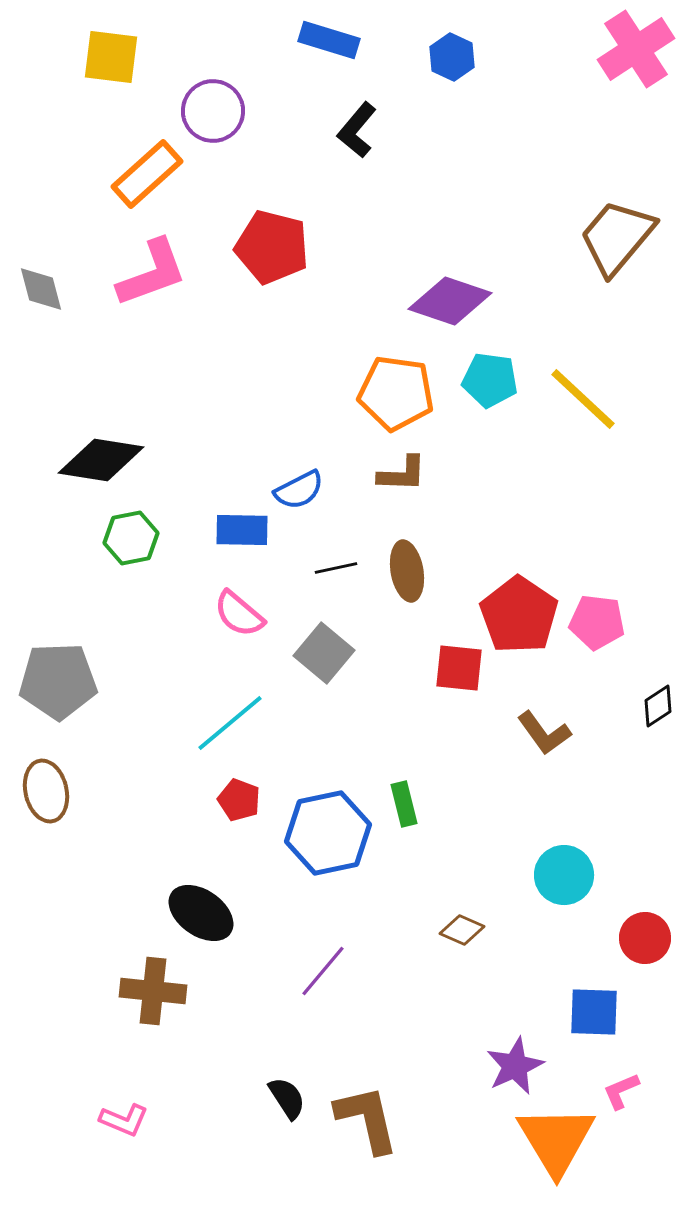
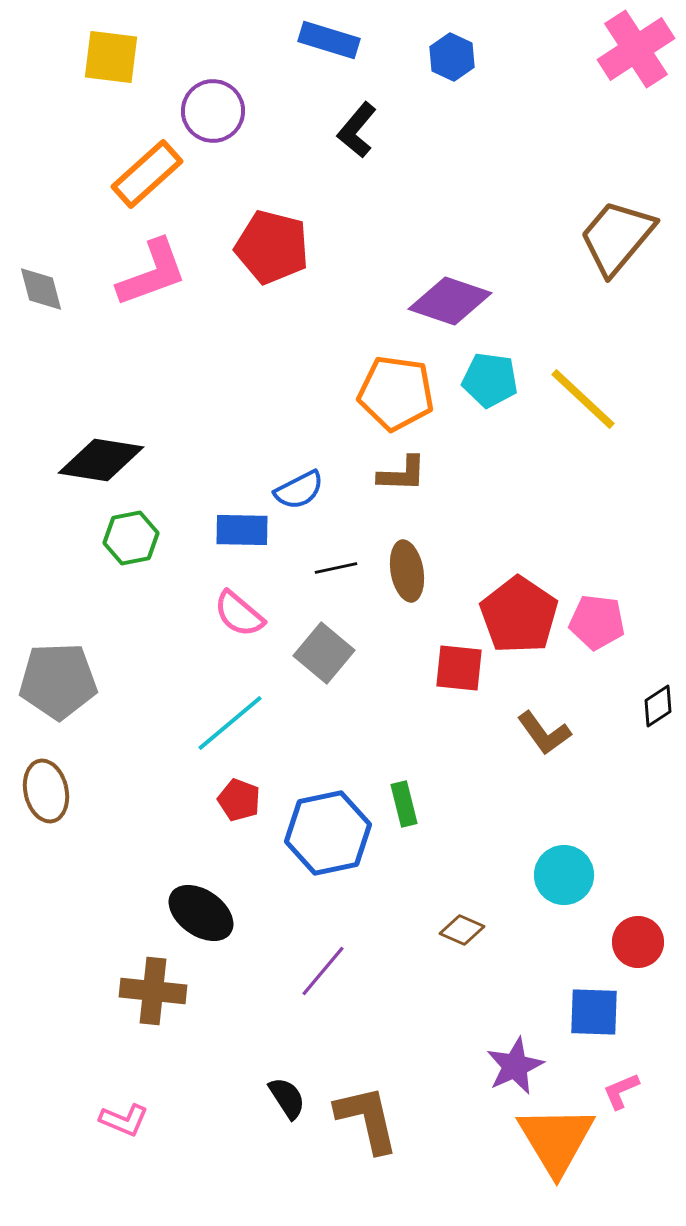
red circle at (645, 938): moved 7 px left, 4 px down
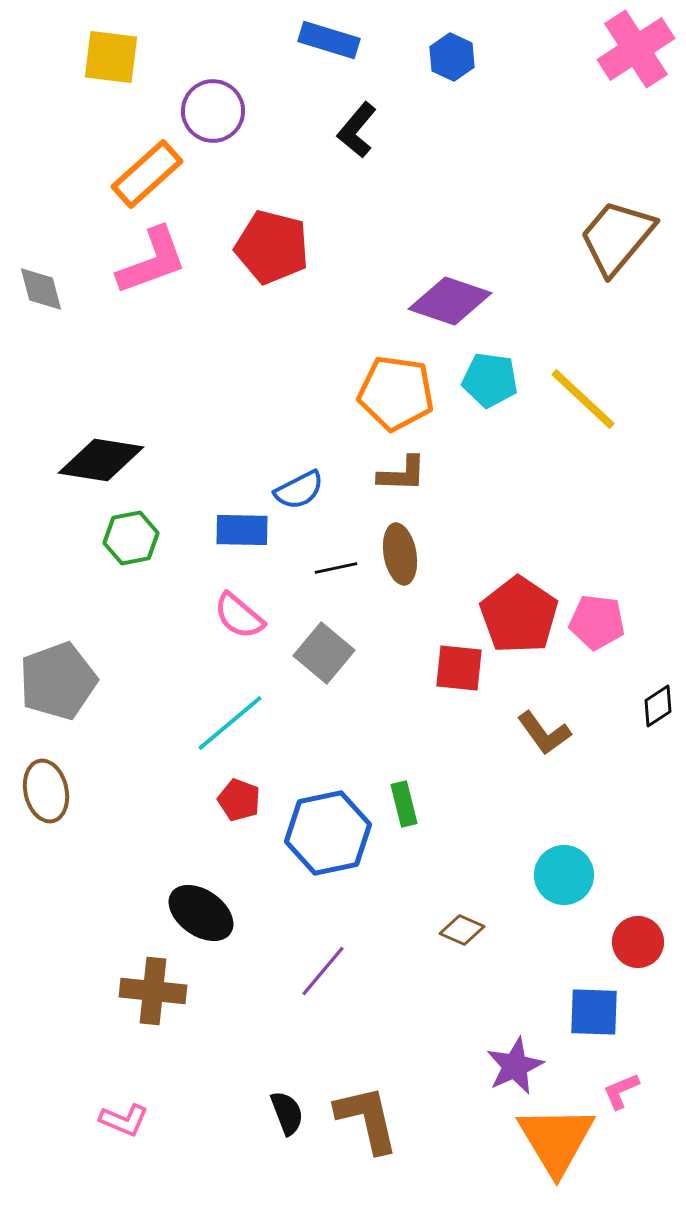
pink L-shape at (152, 273): moved 12 px up
brown ellipse at (407, 571): moved 7 px left, 17 px up
pink semicircle at (239, 614): moved 2 px down
gray pentagon at (58, 681): rotated 18 degrees counterclockwise
black semicircle at (287, 1098): moved 15 px down; rotated 12 degrees clockwise
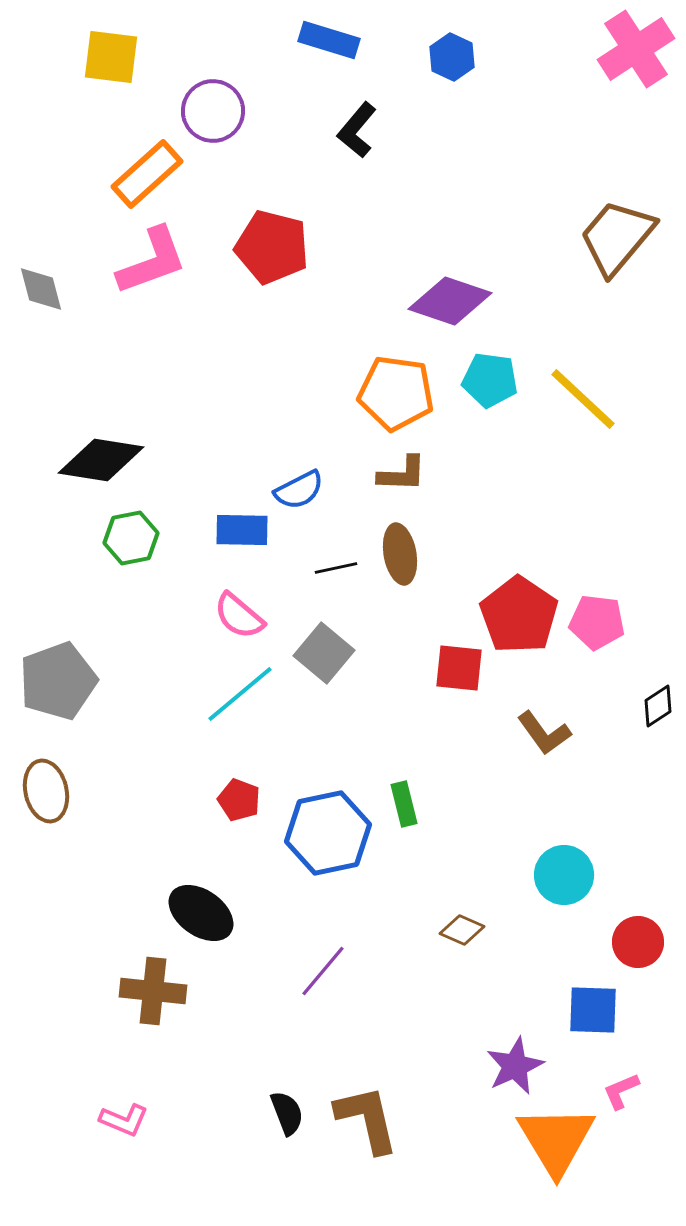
cyan line at (230, 723): moved 10 px right, 29 px up
blue square at (594, 1012): moved 1 px left, 2 px up
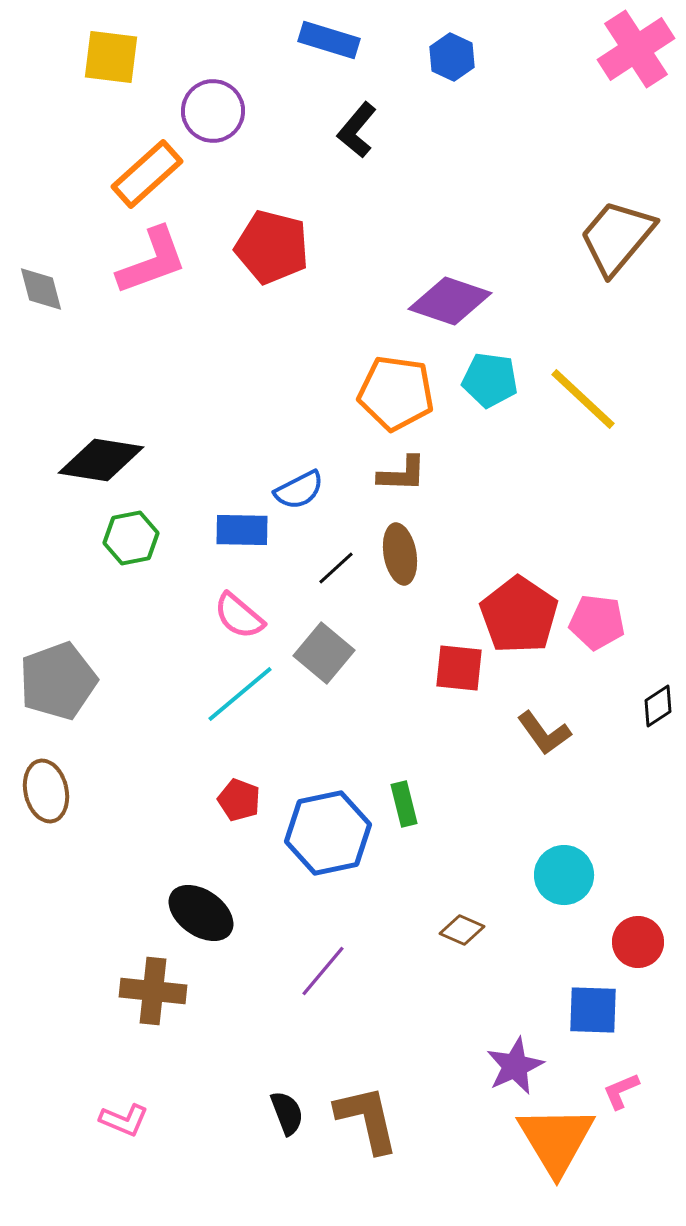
black line at (336, 568): rotated 30 degrees counterclockwise
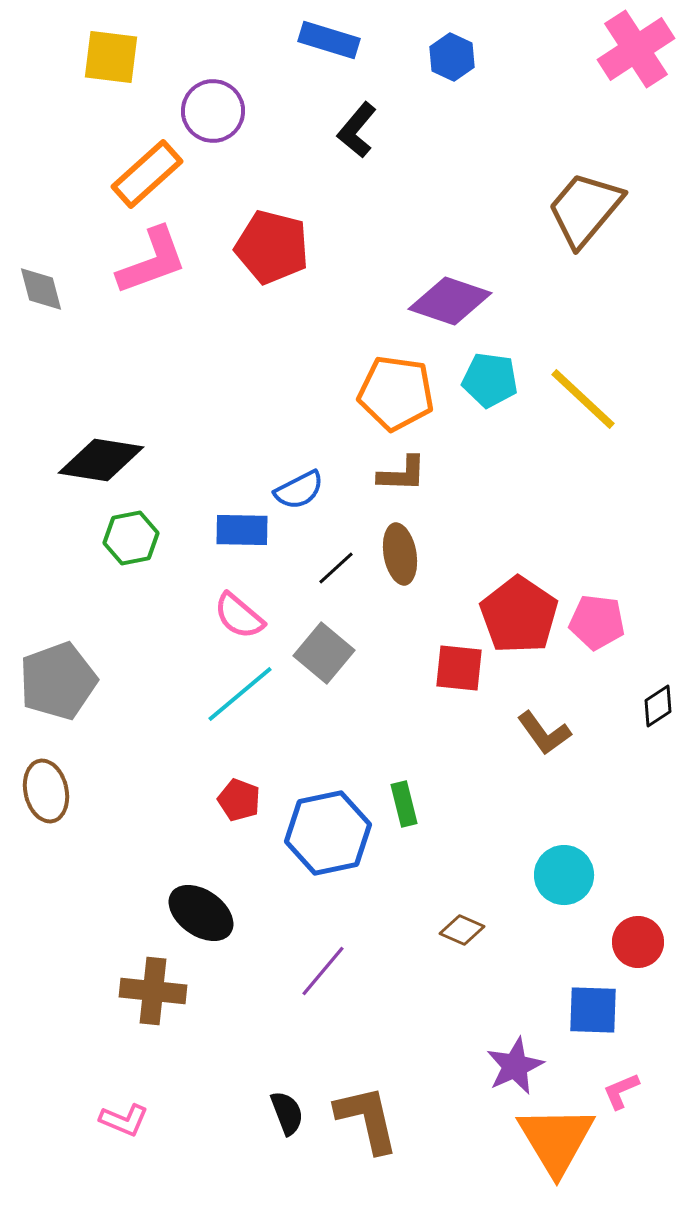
brown trapezoid at (617, 237): moved 32 px left, 28 px up
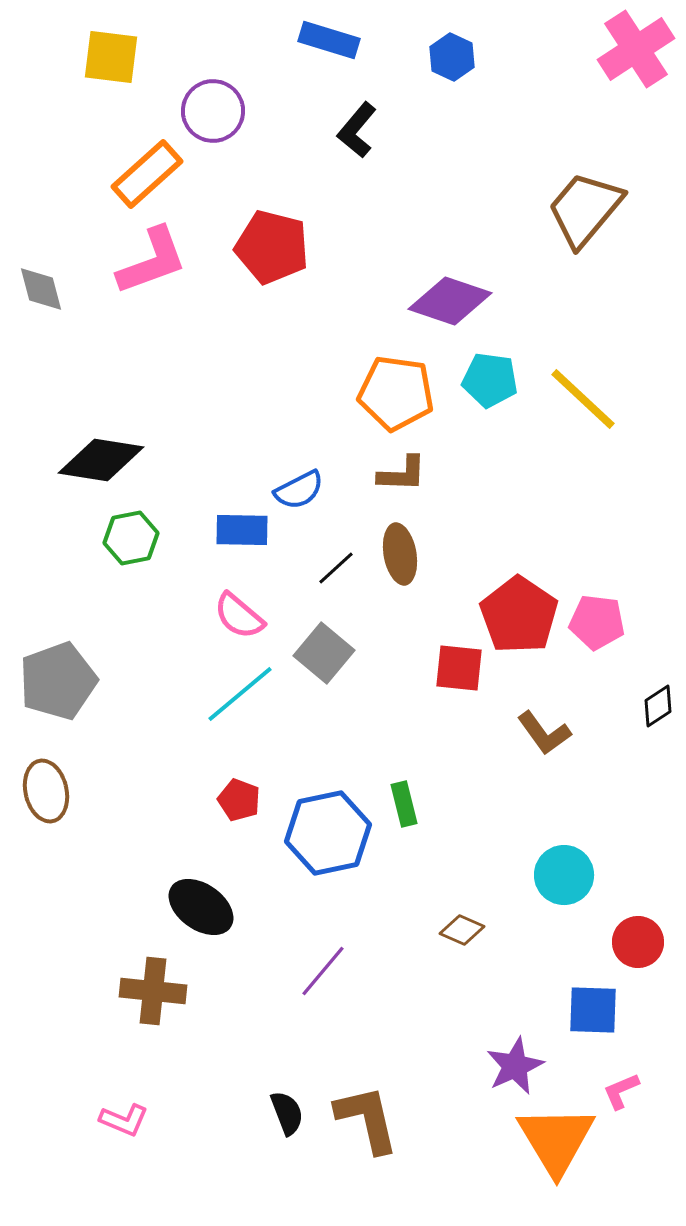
black ellipse at (201, 913): moved 6 px up
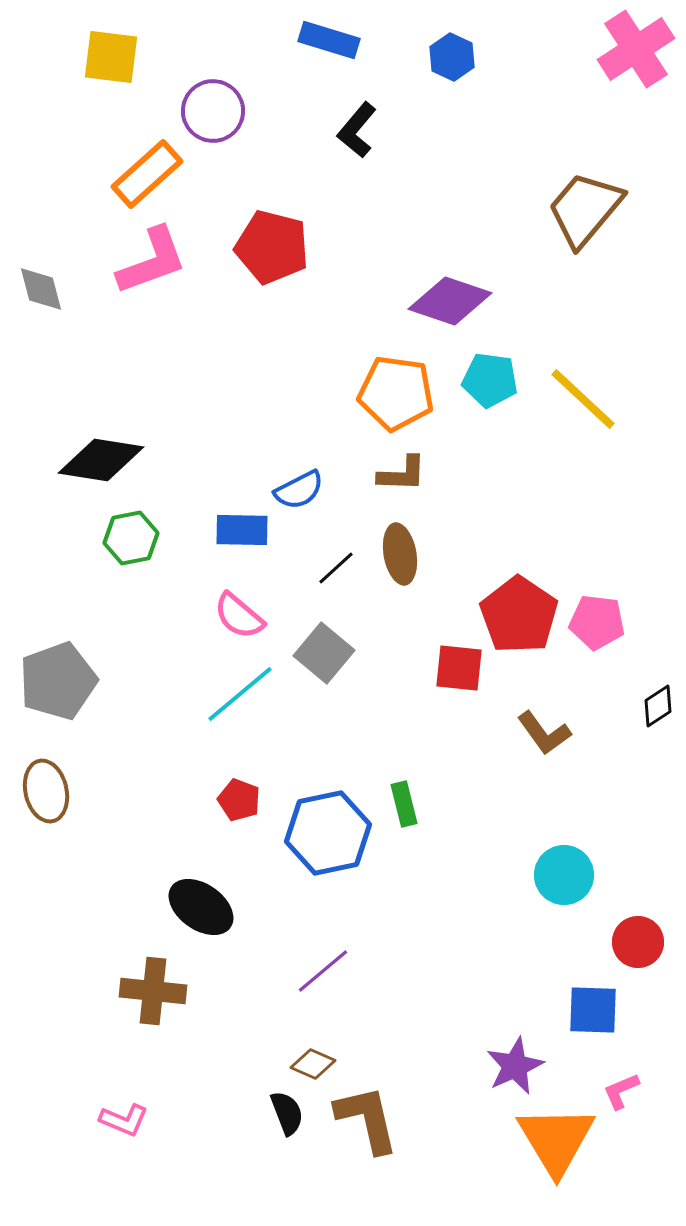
brown diamond at (462, 930): moved 149 px left, 134 px down
purple line at (323, 971): rotated 10 degrees clockwise
